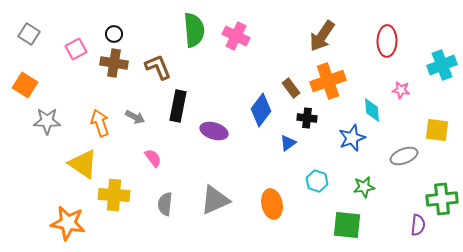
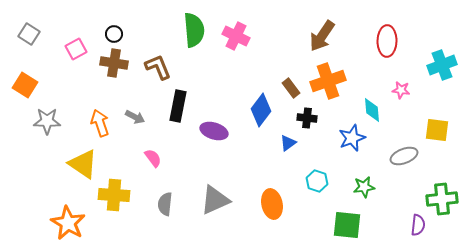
orange star: rotated 20 degrees clockwise
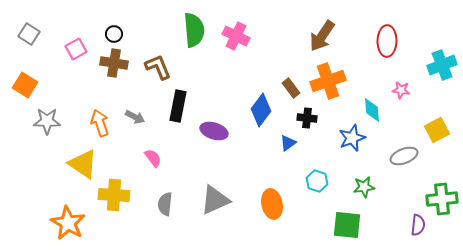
yellow square: rotated 35 degrees counterclockwise
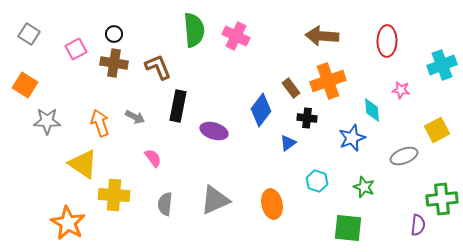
brown arrow: rotated 60 degrees clockwise
green star: rotated 30 degrees clockwise
green square: moved 1 px right, 3 px down
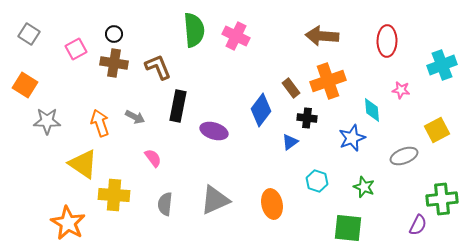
blue triangle: moved 2 px right, 1 px up
purple semicircle: rotated 20 degrees clockwise
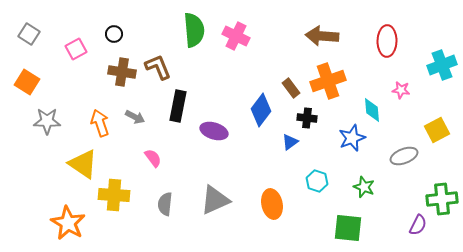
brown cross: moved 8 px right, 9 px down
orange square: moved 2 px right, 3 px up
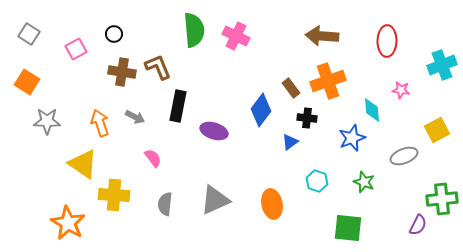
green star: moved 5 px up
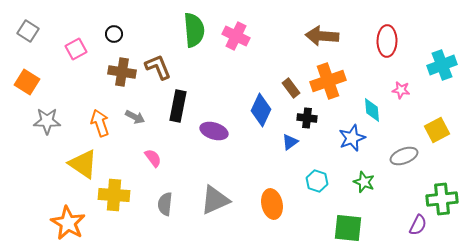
gray square: moved 1 px left, 3 px up
blue diamond: rotated 12 degrees counterclockwise
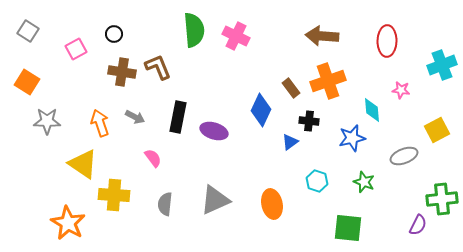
black rectangle: moved 11 px down
black cross: moved 2 px right, 3 px down
blue star: rotated 8 degrees clockwise
